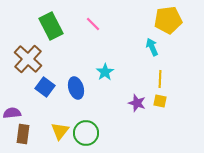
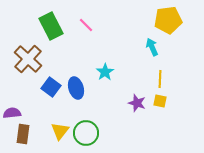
pink line: moved 7 px left, 1 px down
blue square: moved 6 px right
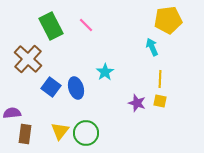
brown rectangle: moved 2 px right
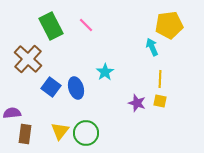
yellow pentagon: moved 1 px right, 5 px down
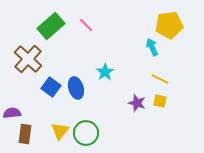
green rectangle: rotated 76 degrees clockwise
yellow line: rotated 66 degrees counterclockwise
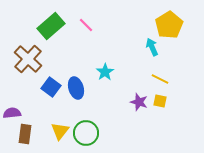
yellow pentagon: rotated 24 degrees counterclockwise
purple star: moved 2 px right, 1 px up
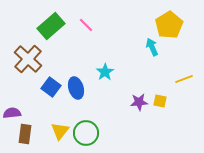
yellow line: moved 24 px right; rotated 48 degrees counterclockwise
purple star: rotated 24 degrees counterclockwise
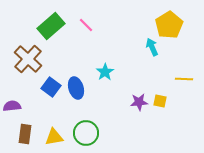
yellow line: rotated 24 degrees clockwise
purple semicircle: moved 7 px up
yellow triangle: moved 6 px left, 6 px down; rotated 42 degrees clockwise
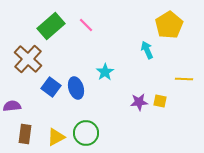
cyan arrow: moved 5 px left, 3 px down
yellow triangle: moved 2 px right; rotated 18 degrees counterclockwise
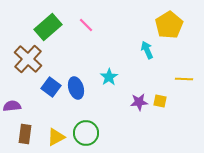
green rectangle: moved 3 px left, 1 px down
cyan star: moved 4 px right, 5 px down
